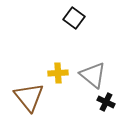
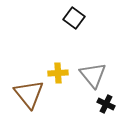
gray triangle: rotated 12 degrees clockwise
brown triangle: moved 3 px up
black cross: moved 2 px down
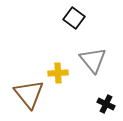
gray triangle: moved 15 px up
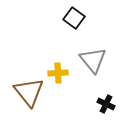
brown triangle: moved 2 px up
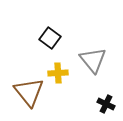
black square: moved 24 px left, 20 px down
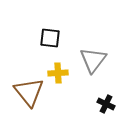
black square: rotated 30 degrees counterclockwise
gray triangle: rotated 16 degrees clockwise
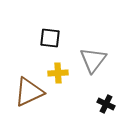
brown triangle: rotated 44 degrees clockwise
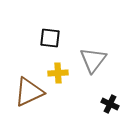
black cross: moved 4 px right
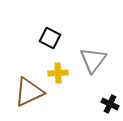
black square: rotated 20 degrees clockwise
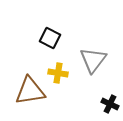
yellow cross: rotated 12 degrees clockwise
brown triangle: moved 1 px right, 1 px up; rotated 16 degrees clockwise
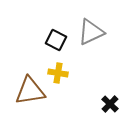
black square: moved 6 px right, 2 px down
gray triangle: moved 2 px left, 28 px up; rotated 28 degrees clockwise
black cross: rotated 18 degrees clockwise
